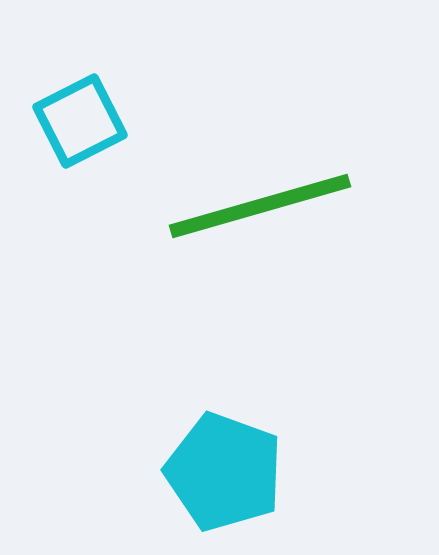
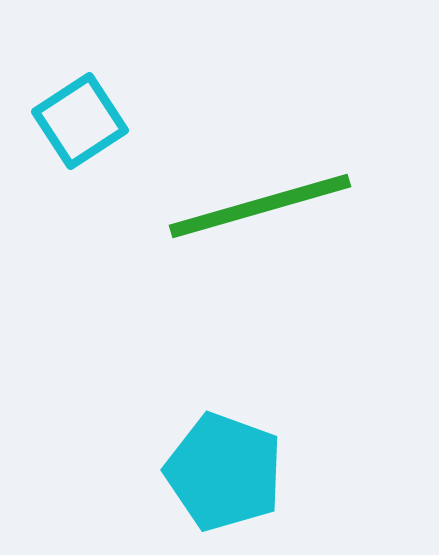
cyan square: rotated 6 degrees counterclockwise
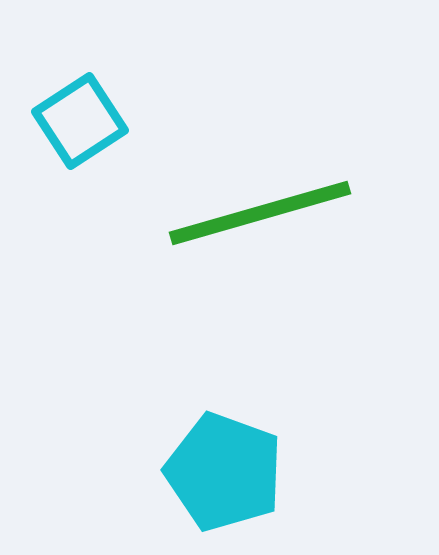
green line: moved 7 px down
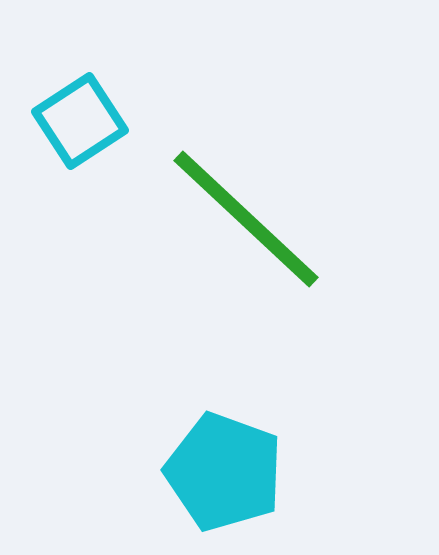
green line: moved 14 px left, 6 px down; rotated 59 degrees clockwise
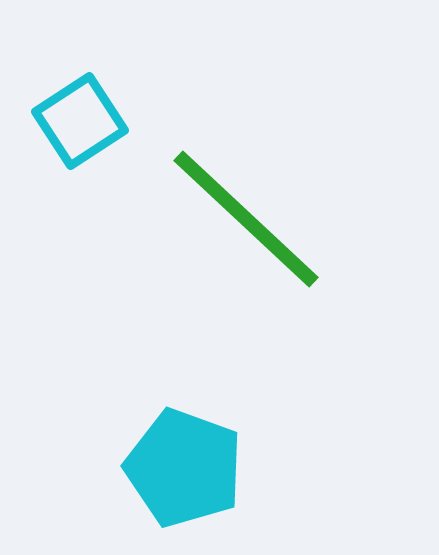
cyan pentagon: moved 40 px left, 4 px up
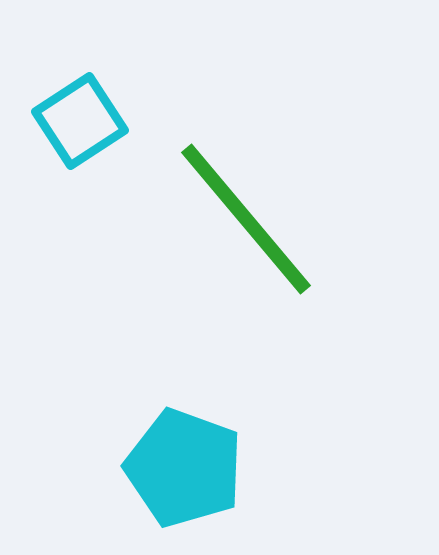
green line: rotated 7 degrees clockwise
